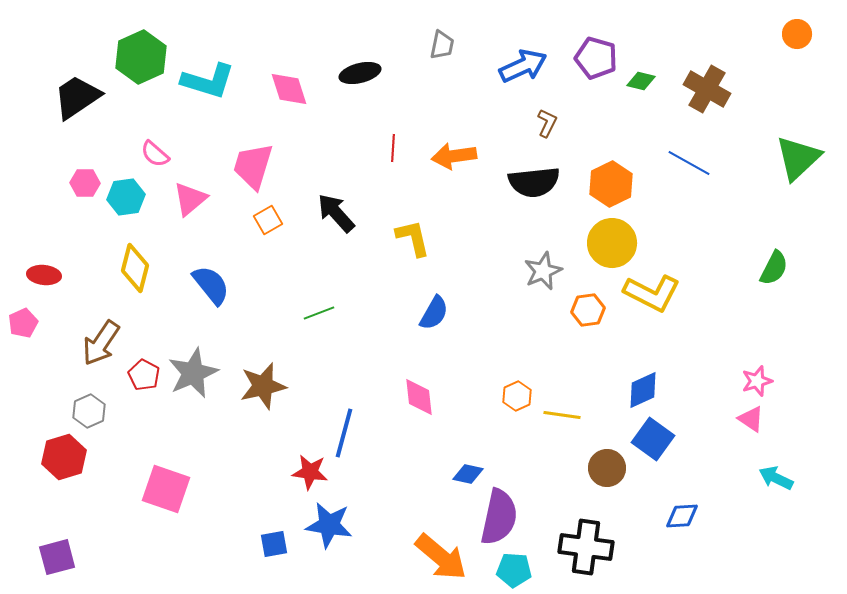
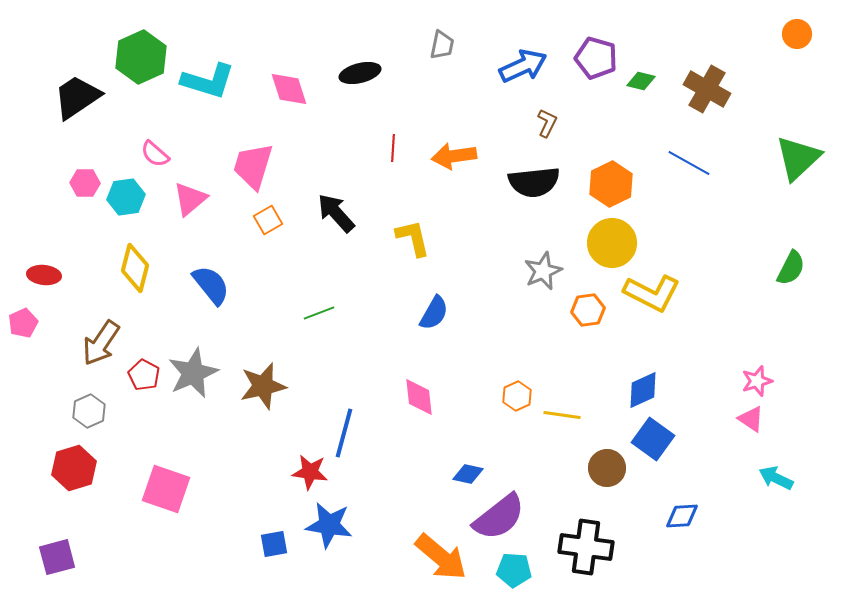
green semicircle at (774, 268): moved 17 px right
red hexagon at (64, 457): moved 10 px right, 11 px down
purple semicircle at (499, 517): rotated 40 degrees clockwise
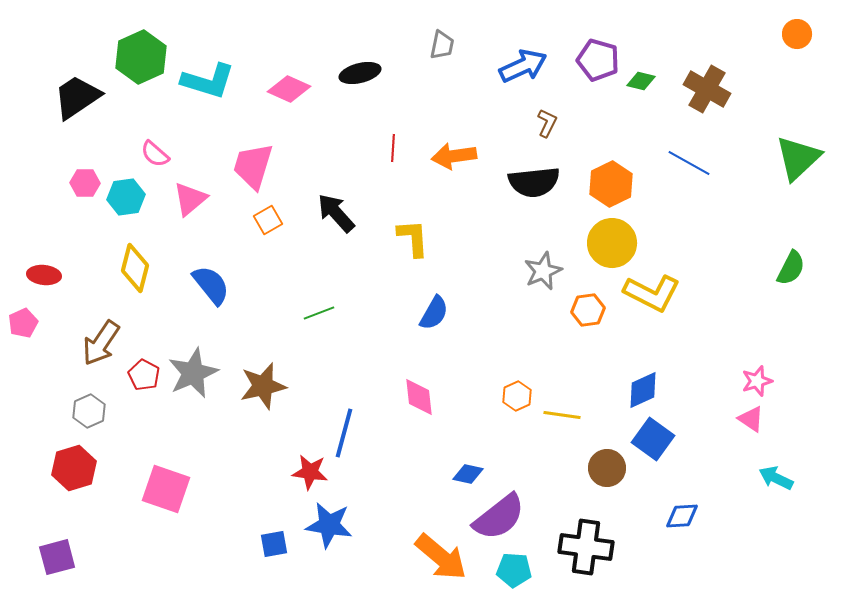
purple pentagon at (596, 58): moved 2 px right, 2 px down
pink diamond at (289, 89): rotated 48 degrees counterclockwise
yellow L-shape at (413, 238): rotated 9 degrees clockwise
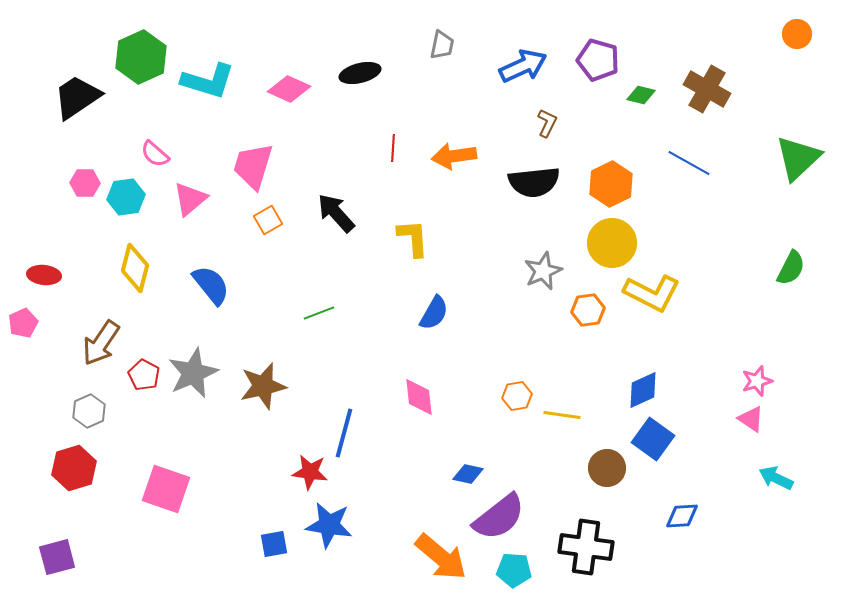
green diamond at (641, 81): moved 14 px down
orange hexagon at (517, 396): rotated 16 degrees clockwise
